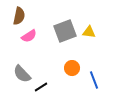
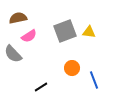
brown semicircle: moved 1 px left, 2 px down; rotated 114 degrees counterclockwise
gray semicircle: moved 9 px left, 20 px up
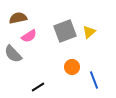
yellow triangle: rotated 48 degrees counterclockwise
orange circle: moved 1 px up
black line: moved 3 px left
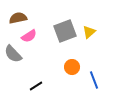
black line: moved 2 px left, 1 px up
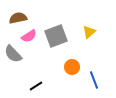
gray square: moved 9 px left, 5 px down
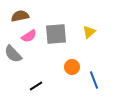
brown semicircle: moved 2 px right, 2 px up
gray square: moved 2 px up; rotated 15 degrees clockwise
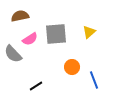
pink semicircle: moved 1 px right, 3 px down
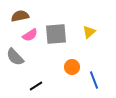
pink semicircle: moved 4 px up
gray semicircle: moved 2 px right, 3 px down
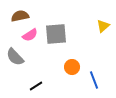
yellow triangle: moved 14 px right, 6 px up
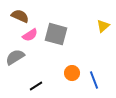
brown semicircle: rotated 36 degrees clockwise
gray square: rotated 20 degrees clockwise
gray semicircle: rotated 102 degrees clockwise
orange circle: moved 6 px down
